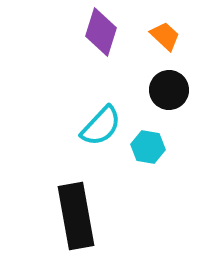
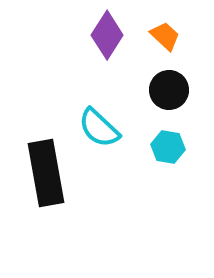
purple diamond: moved 6 px right, 3 px down; rotated 15 degrees clockwise
cyan semicircle: moved 2 px left, 2 px down; rotated 90 degrees clockwise
cyan hexagon: moved 20 px right
black rectangle: moved 30 px left, 43 px up
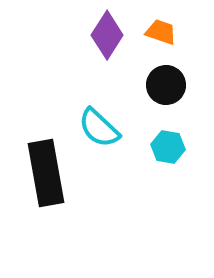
orange trapezoid: moved 4 px left, 4 px up; rotated 24 degrees counterclockwise
black circle: moved 3 px left, 5 px up
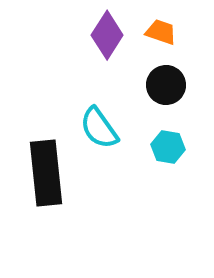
cyan semicircle: rotated 12 degrees clockwise
black rectangle: rotated 4 degrees clockwise
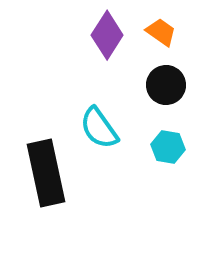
orange trapezoid: rotated 16 degrees clockwise
black rectangle: rotated 6 degrees counterclockwise
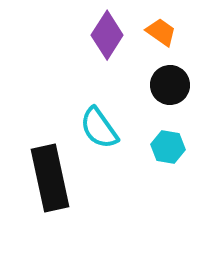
black circle: moved 4 px right
black rectangle: moved 4 px right, 5 px down
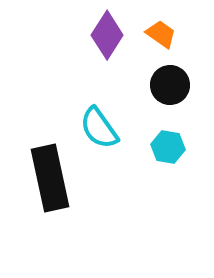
orange trapezoid: moved 2 px down
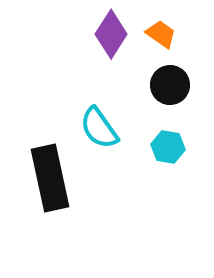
purple diamond: moved 4 px right, 1 px up
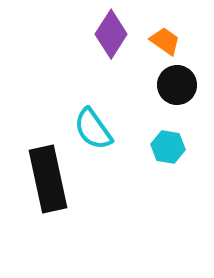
orange trapezoid: moved 4 px right, 7 px down
black circle: moved 7 px right
cyan semicircle: moved 6 px left, 1 px down
black rectangle: moved 2 px left, 1 px down
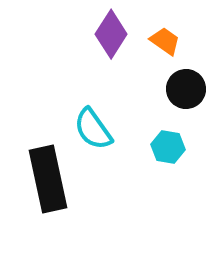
black circle: moved 9 px right, 4 px down
